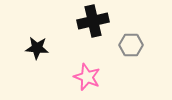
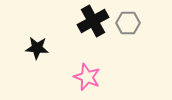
black cross: rotated 16 degrees counterclockwise
gray hexagon: moved 3 px left, 22 px up
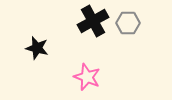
black star: rotated 10 degrees clockwise
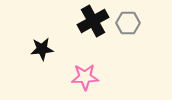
black star: moved 5 px right, 1 px down; rotated 20 degrees counterclockwise
pink star: moved 2 px left; rotated 24 degrees counterclockwise
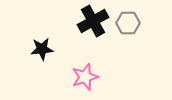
pink star: rotated 16 degrees counterclockwise
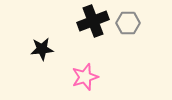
black cross: rotated 8 degrees clockwise
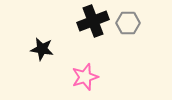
black star: rotated 15 degrees clockwise
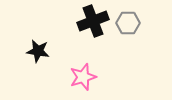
black star: moved 4 px left, 2 px down
pink star: moved 2 px left
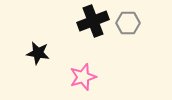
black star: moved 2 px down
